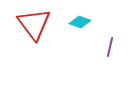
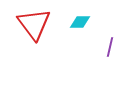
cyan diamond: rotated 20 degrees counterclockwise
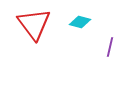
cyan diamond: rotated 15 degrees clockwise
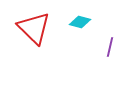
red triangle: moved 4 px down; rotated 9 degrees counterclockwise
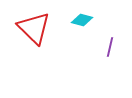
cyan diamond: moved 2 px right, 2 px up
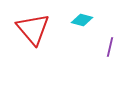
red triangle: moved 1 px left, 1 px down; rotated 6 degrees clockwise
